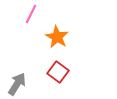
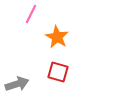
red square: rotated 20 degrees counterclockwise
gray arrow: rotated 40 degrees clockwise
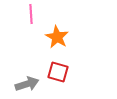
pink line: rotated 30 degrees counterclockwise
gray arrow: moved 10 px right
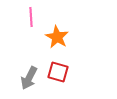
pink line: moved 3 px down
gray arrow: moved 2 px right, 6 px up; rotated 135 degrees clockwise
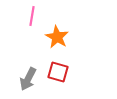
pink line: moved 1 px right, 1 px up; rotated 12 degrees clockwise
gray arrow: moved 1 px left, 1 px down
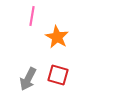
red square: moved 3 px down
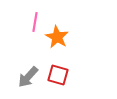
pink line: moved 3 px right, 6 px down
gray arrow: moved 2 px up; rotated 15 degrees clockwise
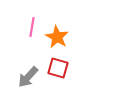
pink line: moved 3 px left, 5 px down
red square: moved 7 px up
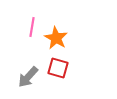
orange star: moved 1 px left, 1 px down
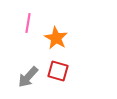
pink line: moved 4 px left, 4 px up
red square: moved 3 px down
